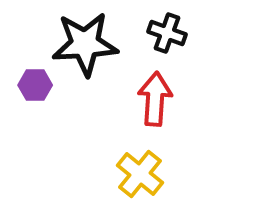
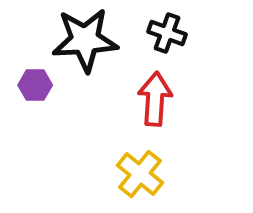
black star: moved 4 px up
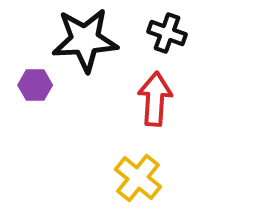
yellow cross: moved 2 px left, 4 px down
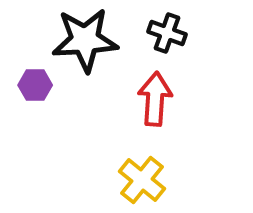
yellow cross: moved 4 px right, 2 px down
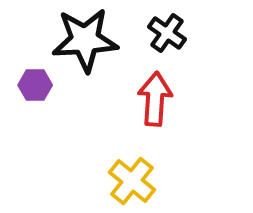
black cross: rotated 15 degrees clockwise
yellow cross: moved 10 px left, 1 px down
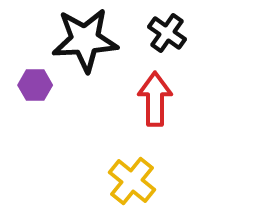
red arrow: rotated 4 degrees counterclockwise
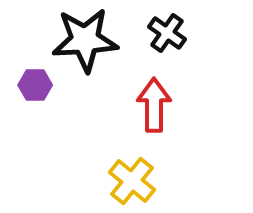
red arrow: moved 1 px left, 6 px down
